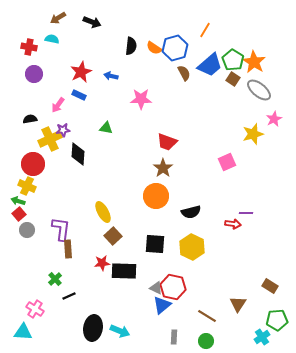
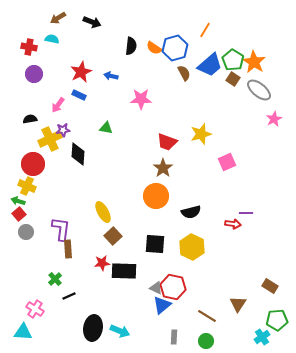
yellow star at (253, 134): moved 52 px left
gray circle at (27, 230): moved 1 px left, 2 px down
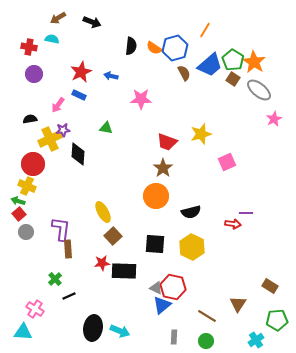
cyan cross at (262, 337): moved 6 px left, 3 px down
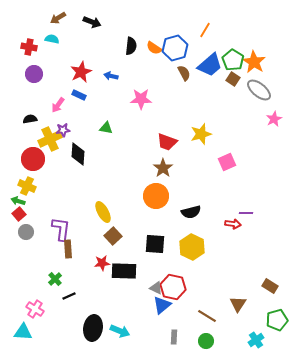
red circle at (33, 164): moved 5 px up
green pentagon at (277, 320): rotated 10 degrees counterclockwise
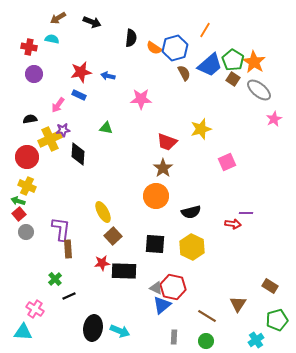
black semicircle at (131, 46): moved 8 px up
red star at (81, 72): rotated 15 degrees clockwise
blue arrow at (111, 76): moved 3 px left
yellow star at (201, 134): moved 5 px up
red circle at (33, 159): moved 6 px left, 2 px up
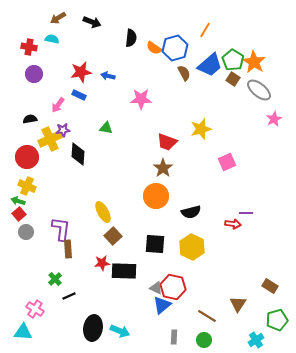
green circle at (206, 341): moved 2 px left, 1 px up
